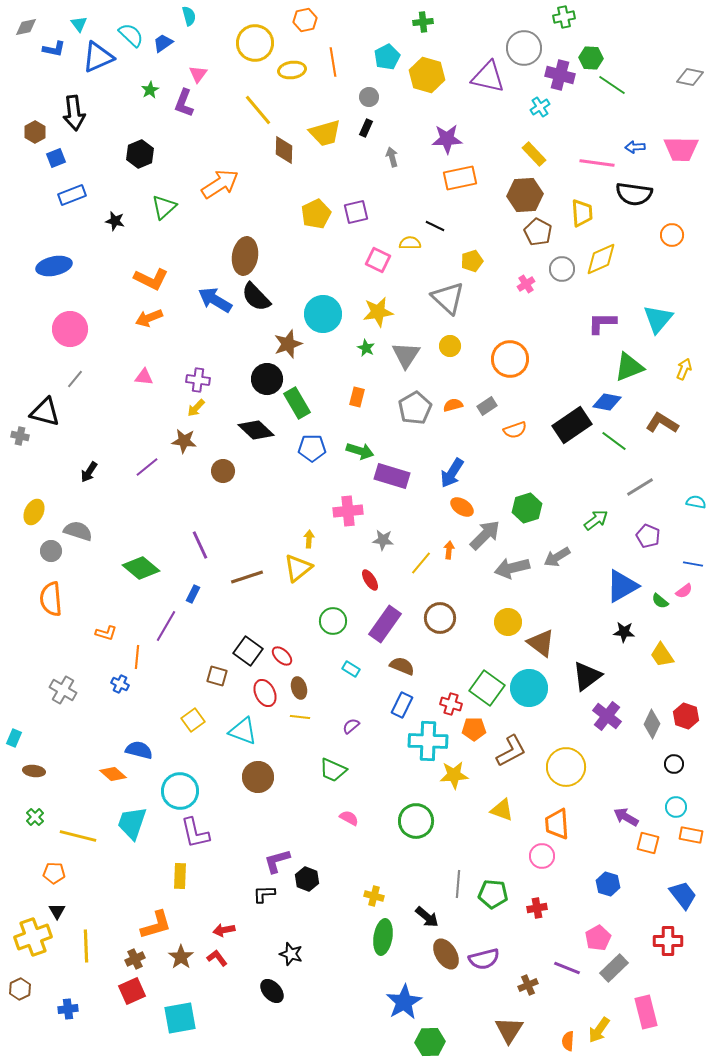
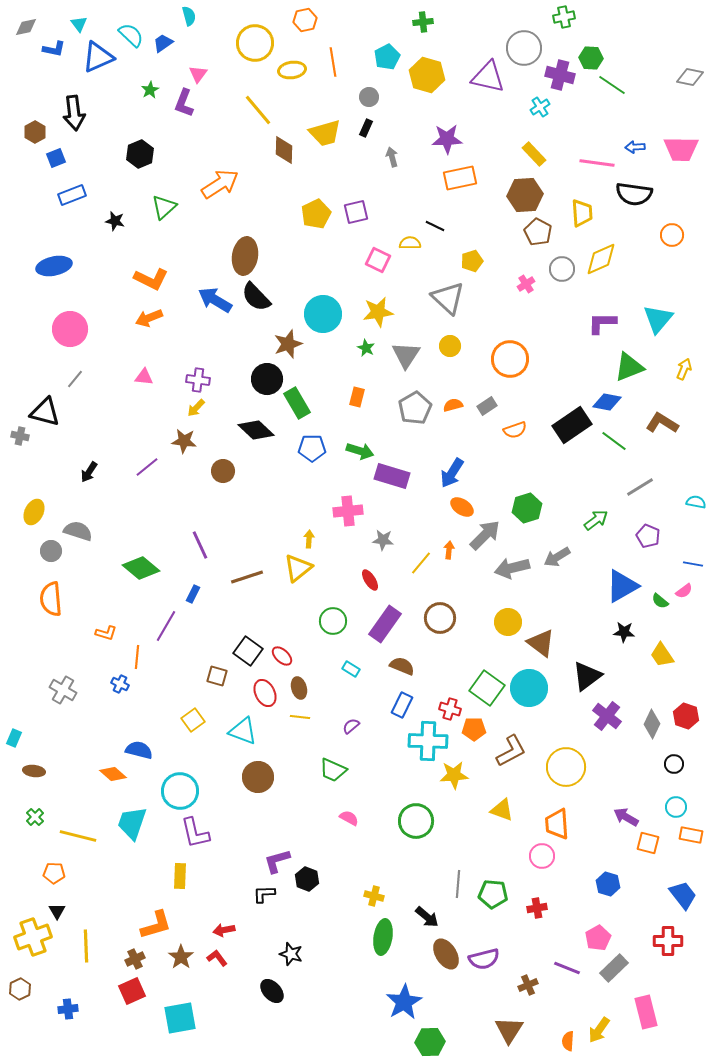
red cross at (451, 704): moved 1 px left, 5 px down
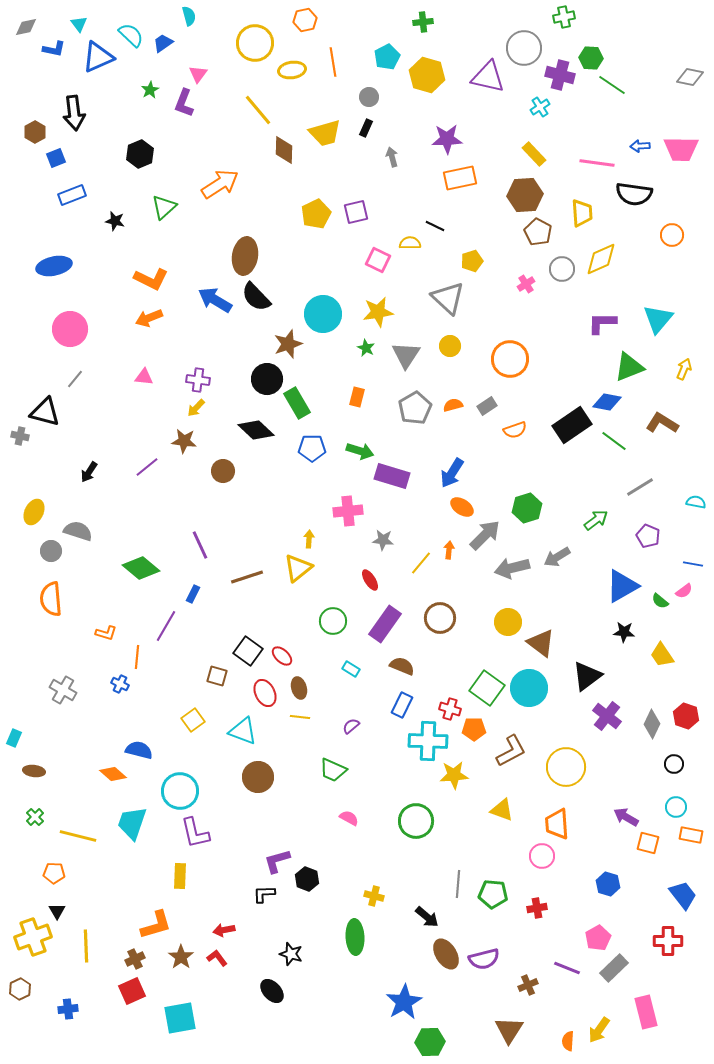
blue arrow at (635, 147): moved 5 px right, 1 px up
green ellipse at (383, 937): moved 28 px left; rotated 12 degrees counterclockwise
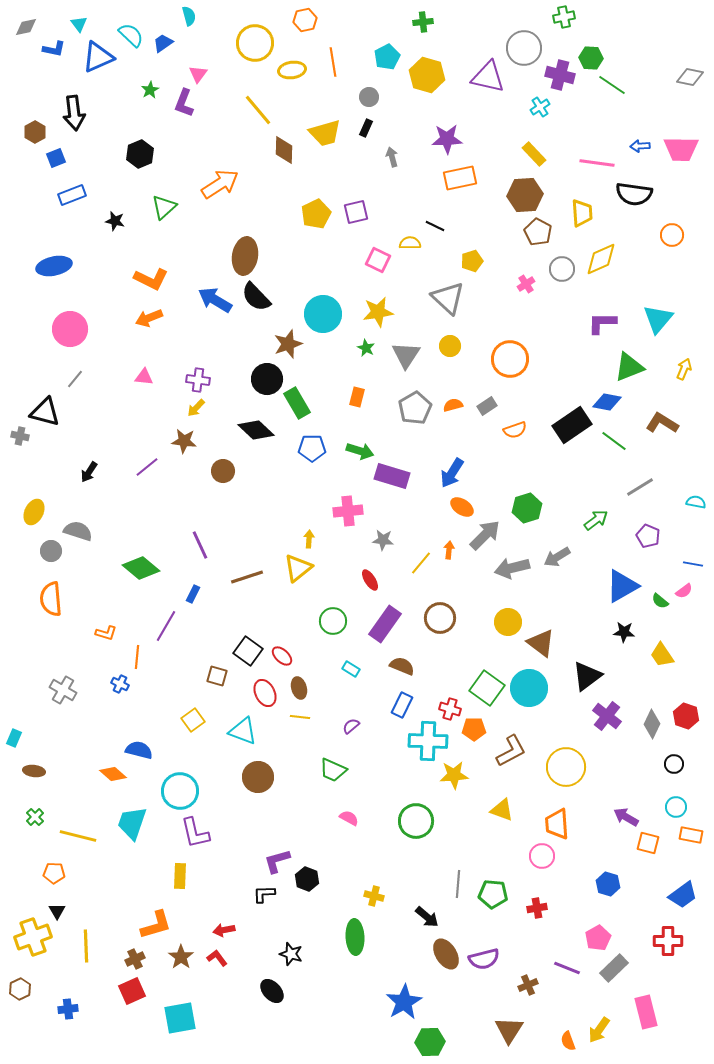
blue trapezoid at (683, 895): rotated 92 degrees clockwise
orange semicircle at (568, 1041): rotated 24 degrees counterclockwise
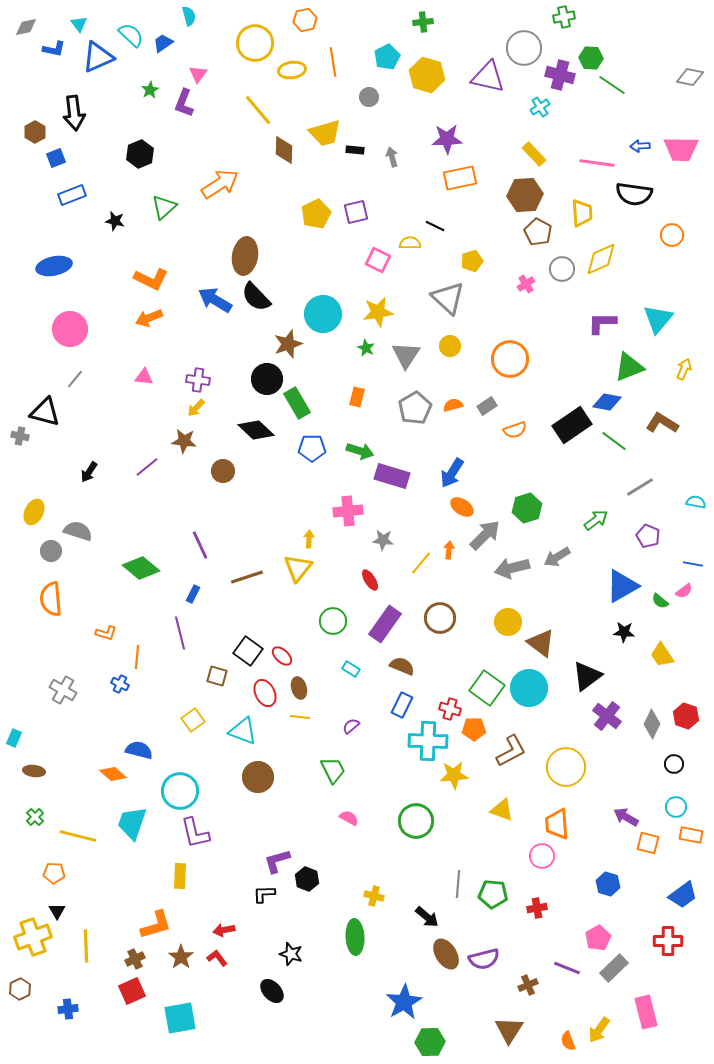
black rectangle at (366, 128): moved 11 px left, 22 px down; rotated 72 degrees clockwise
yellow triangle at (298, 568): rotated 12 degrees counterclockwise
purple line at (166, 626): moved 14 px right, 7 px down; rotated 44 degrees counterclockwise
green trapezoid at (333, 770): rotated 140 degrees counterclockwise
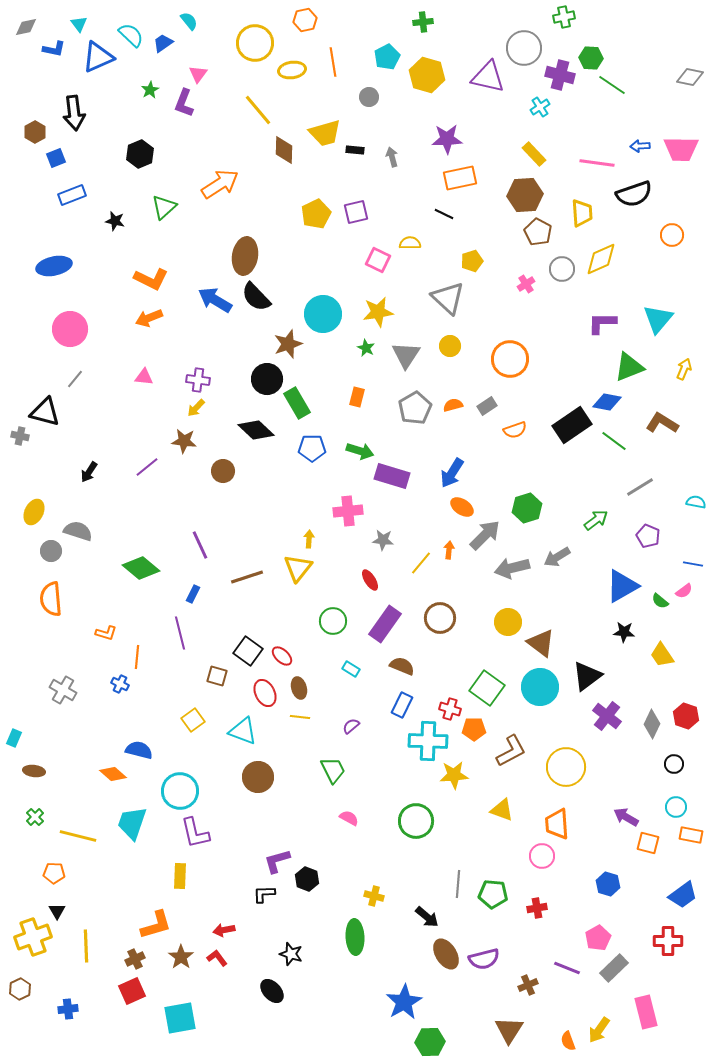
cyan semicircle at (189, 16): moved 5 px down; rotated 24 degrees counterclockwise
black semicircle at (634, 194): rotated 27 degrees counterclockwise
black line at (435, 226): moved 9 px right, 12 px up
cyan circle at (529, 688): moved 11 px right, 1 px up
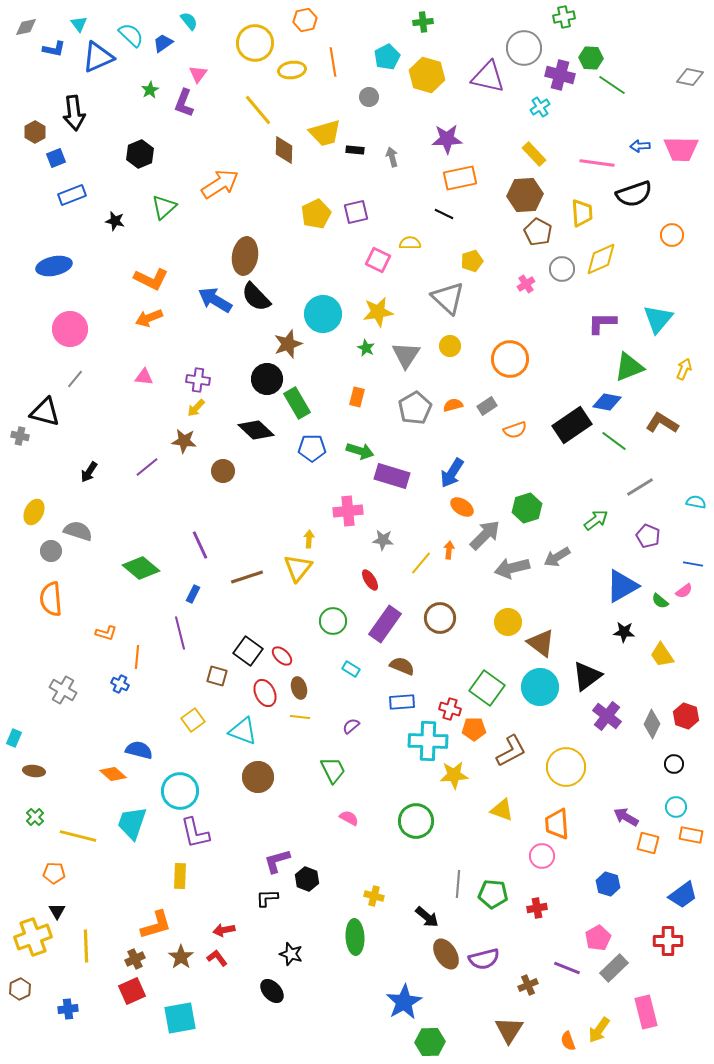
blue rectangle at (402, 705): moved 3 px up; rotated 60 degrees clockwise
black L-shape at (264, 894): moved 3 px right, 4 px down
